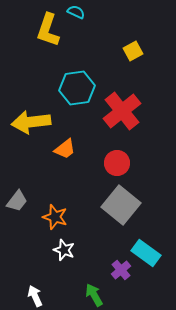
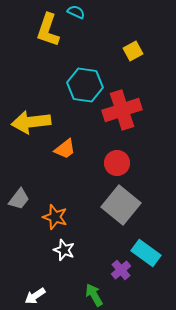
cyan hexagon: moved 8 px right, 3 px up; rotated 16 degrees clockwise
red cross: moved 1 px up; rotated 21 degrees clockwise
gray trapezoid: moved 2 px right, 2 px up
white arrow: rotated 100 degrees counterclockwise
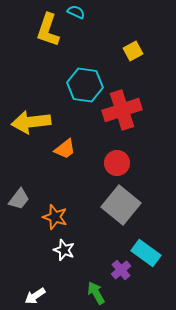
green arrow: moved 2 px right, 2 px up
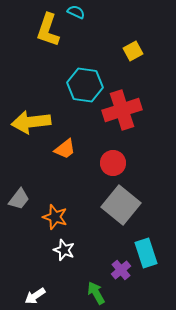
red circle: moved 4 px left
cyan rectangle: rotated 36 degrees clockwise
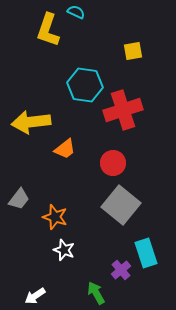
yellow square: rotated 18 degrees clockwise
red cross: moved 1 px right
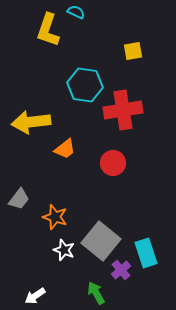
red cross: rotated 9 degrees clockwise
gray square: moved 20 px left, 36 px down
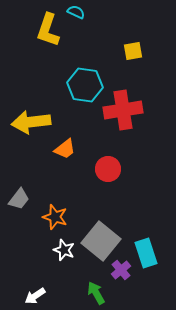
red circle: moved 5 px left, 6 px down
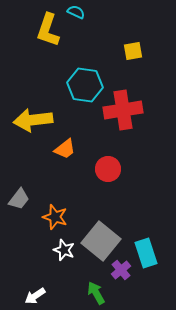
yellow arrow: moved 2 px right, 2 px up
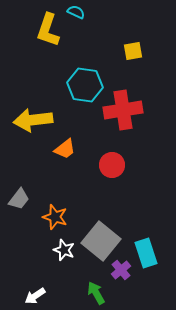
red circle: moved 4 px right, 4 px up
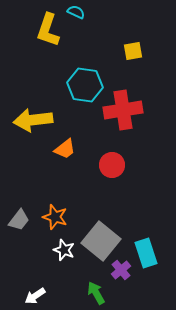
gray trapezoid: moved 21 px down
